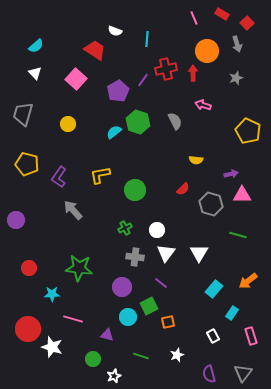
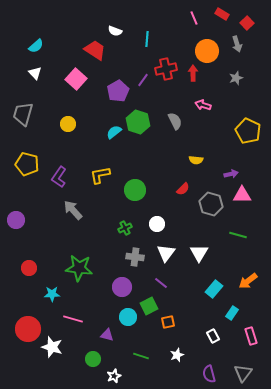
white circle at (157, 230): moved 6 px up
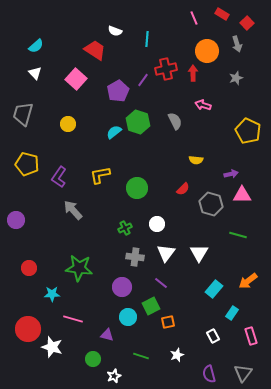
green circle at (135, 190): moved 2 px right, 2 px up
green square at (149, 306): moved 2 px right
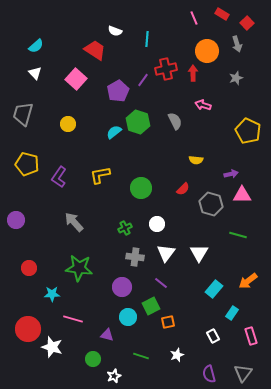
green circle at (137, 188): moved 4 px right
gray arrow at (73, 210): moved 1 px right, 12 px down
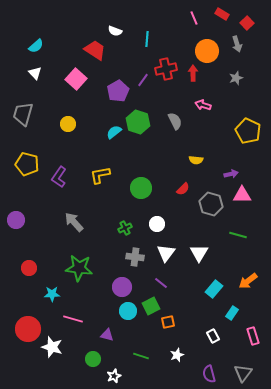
cyan circle at (128, 317): moved 6 px up
pink rectangle at (251, 336): moved 2 px right
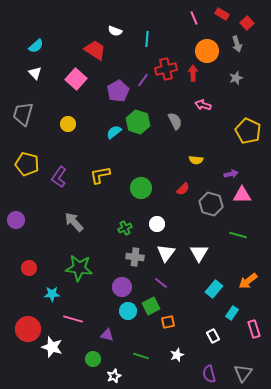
pink rectangle at (253, 336): moved 1 px right, 7 px up
